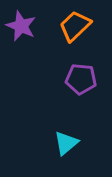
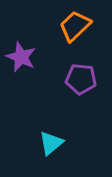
purple star: moved 31 px down
cyan triangle: moved 15 px left
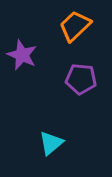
purple star: moved 1 px right, 2 px up
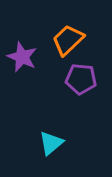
orange trapezoid: moved 7 px left, 14 px down
purple star: moved 2 px down
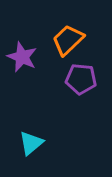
cyan triangle: moved 20 px left
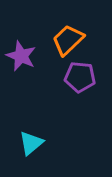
purple star: moved 1 px left, 1 px up
purple pentagon: moved 1 px left, 2 px up
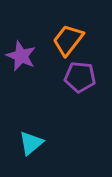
orange trapezoid: rotated 8 degrees counterclockwise
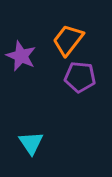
cyan triangle: rotated 24 degrees counterclockwise
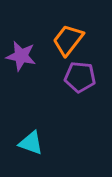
purple star: rotated 12 degrees counterclockwise
cyan triangle: rotated 36 degrees counterclockwise
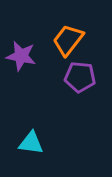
cyan triangle: rotated 12 degrees counterclockwise
